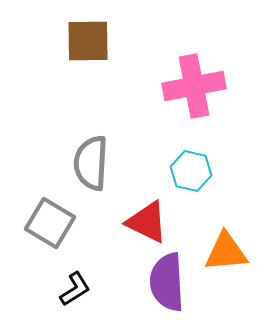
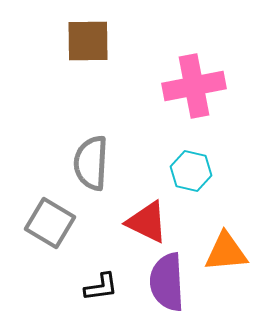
black L-shape: moved 26 px right, 2 px up; rotated 24 degrees clockwise
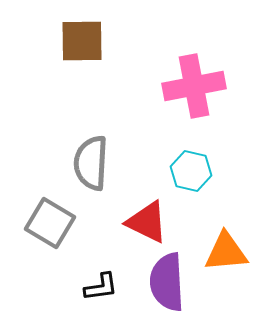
brown square: moved 6 px left
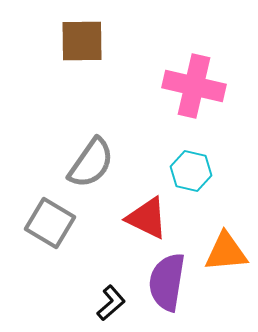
pink cross: rotated 24 degrees clockwise
gray semicircle: rotated 148 degrees counterclockwise
red triangle: moved 4 px up
purple semicircle: rotated 12 degrees clockwise
black L-shape: moved 10 px right, 16 px down; rotated 33 degrees counterclockwise
